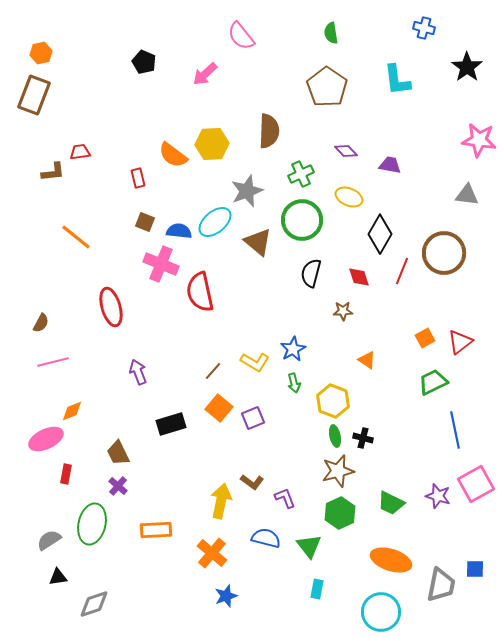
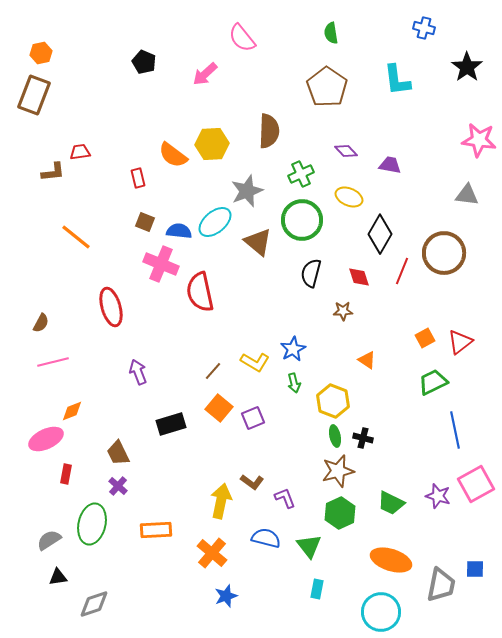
pink semicircle at (241, 36): moved 1 px right, 2 px down
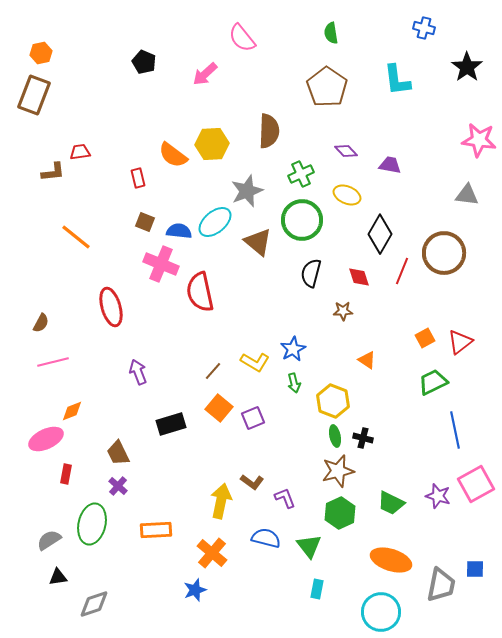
yellow ellipse at (349, 197): moved 2 px left, 2 px up
blue star at (226, 596): moved 31 px left, 6 px up
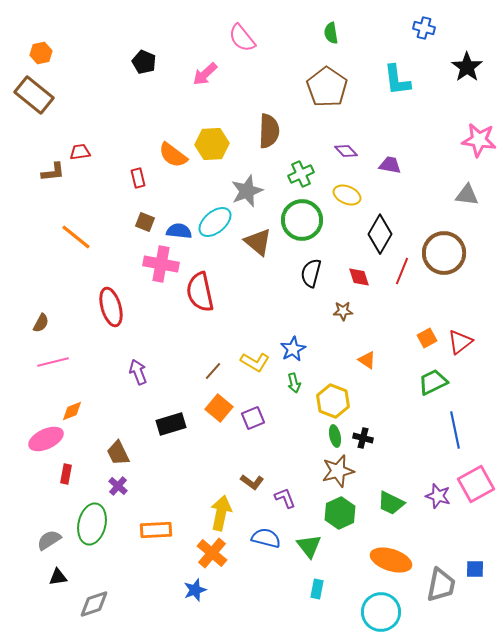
brown rectangle at (34, 95): rotated 72 degrees counterclockwise
pink cross at (161, 264): rotated 12 degrees counterclockwise
orange square at (425, 338): moved 2 px right
yellow arrow at (221, 501): moved 12 px down
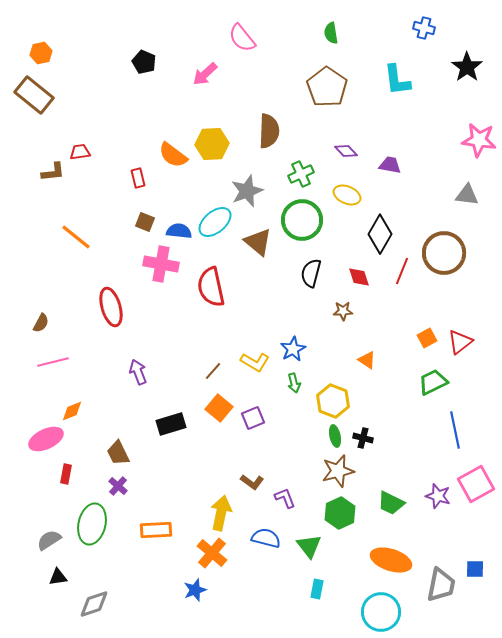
red semicircle at (200, 292): moved 11 px right, 5 px up
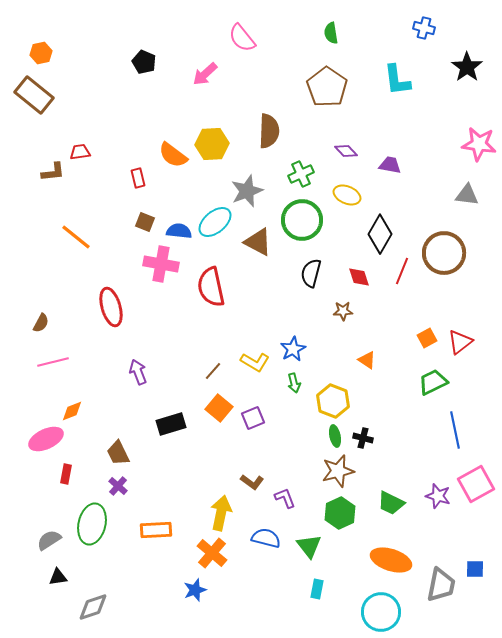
pink star at (479, 140): moved 4 px down
brown triangle at (258, 242): rotated 12 degrees counterclockwise
gray diamond at (94, 604): moved 1 px left, 3 px down
